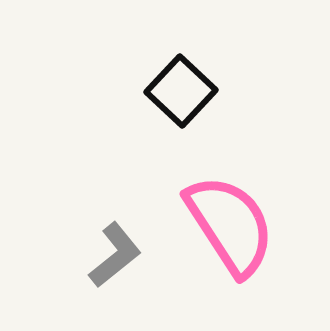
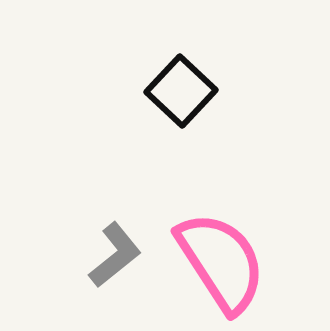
pink semicircle: moved 9 px left, 37 px down
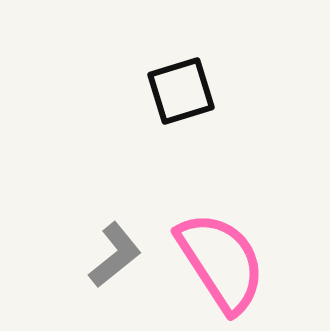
black square: rotated 30 degrees clockwise
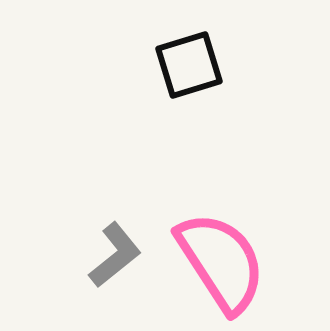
black square: moved 8 px right, 26 px up
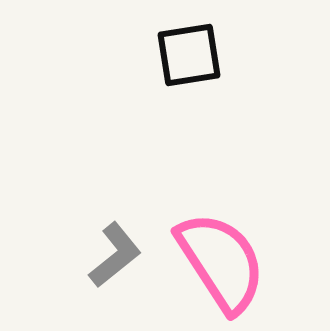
black square: moved 10 px up; rotated 8 degrees clockwise
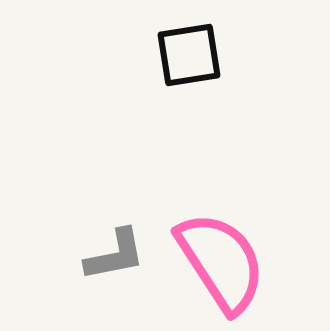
gray L-shape: rotated 28 degrees clockwise
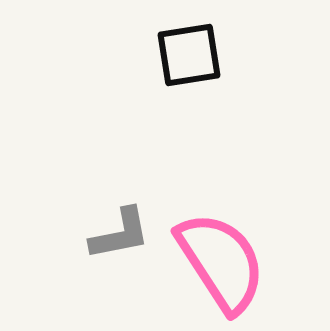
gray L-shape: moved 5 px right, 21 px up
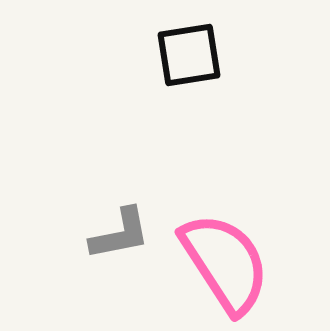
pink semicircle: moved 4 px right, 1 px down
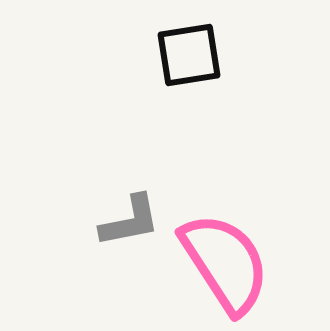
gray L-shape: moved 10 px right, 13 px up
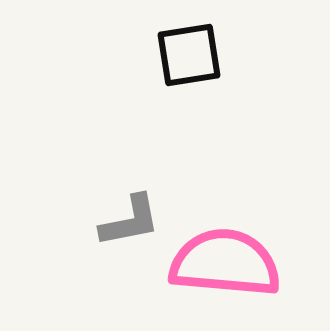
pink semicircle: rotated 52 degrees counterclockwise
